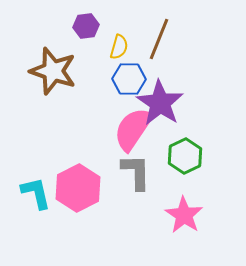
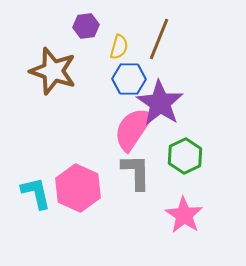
pink hexagon: rotated 9 degrees counterclockwise
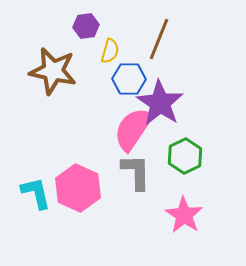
yellow semicircle: moved 9 px left, 4 px down
brown star: rotated 6 degrees counterclockwise
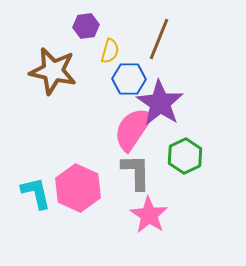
pink star: moved 35 px left
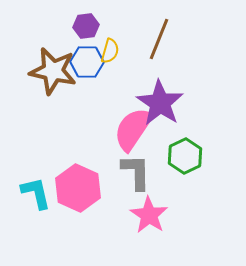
blue hexagon: moved 42 px left, 17 px up
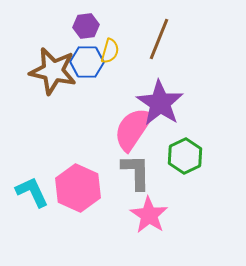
cyan L-shape: moved 4 px left, 1 px up; rotated 12 degrees counterclockwise
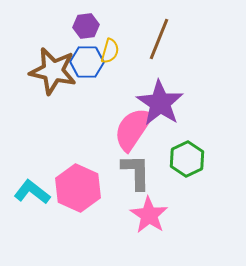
green hexagon: moved 2 px right, 3 px down
cyan L-shape: rotated 27 degrees counterclockwise
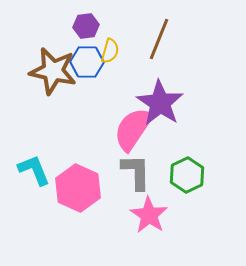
green hexagon: moved 16 px down
cyan L-shape: moved 2 px right, 22 px up; rotated 30 degrees clockwise
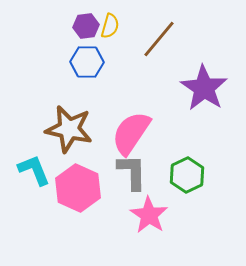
brown line: rotated 18 degrees clockwise
yellow semicircle: moved 25 px up
brown star: moved 16 px right, 58 px down
purple star: moved 44 px right, 15 px up
pink semicircle: moved 2 px left, 4 px down
gray L-shape: moved 4 px left
